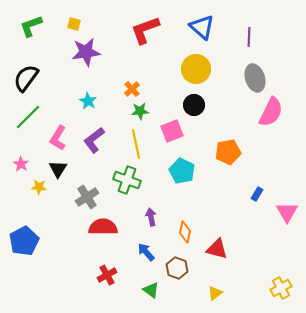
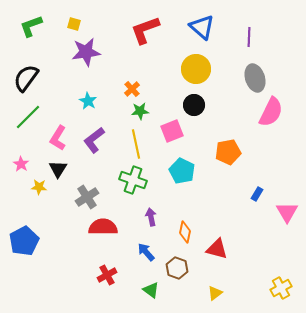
green cross: moved 6 px right
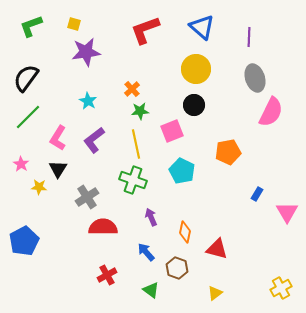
purple arrow: rotated 12 degrees counterclockwise
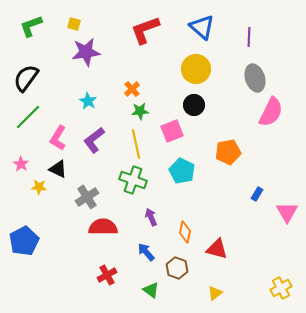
black triangle: rotated 36 degrees counterclockwise
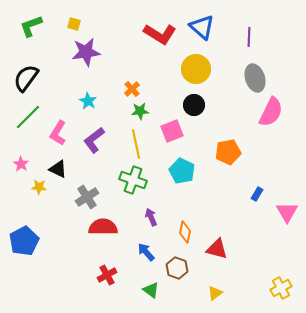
red L-shape: moved 15 px right, 4 px down; rotated 128 degrees counterclockwise
pink L-shape: moved 5 px up
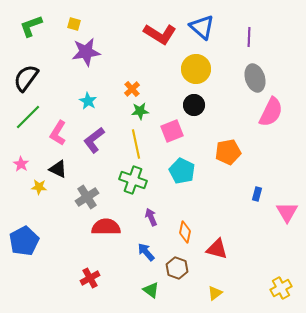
blue rectangle: rotated 16 degrees counterclockwise
red semicircle: moved 3 px right
red cross: moved 17 px left, 3 px down
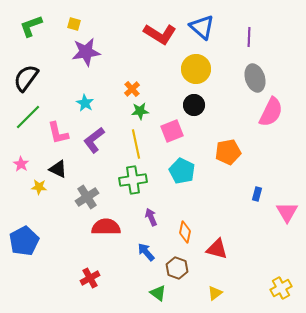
cyan star: moved 3 px left, 2 px down
pink L-shape: rotated 45 degrees counterclockwise
green cross: rotated 28 degrees counterclockwise
green triangle: moved 7 px right, 3 px down
